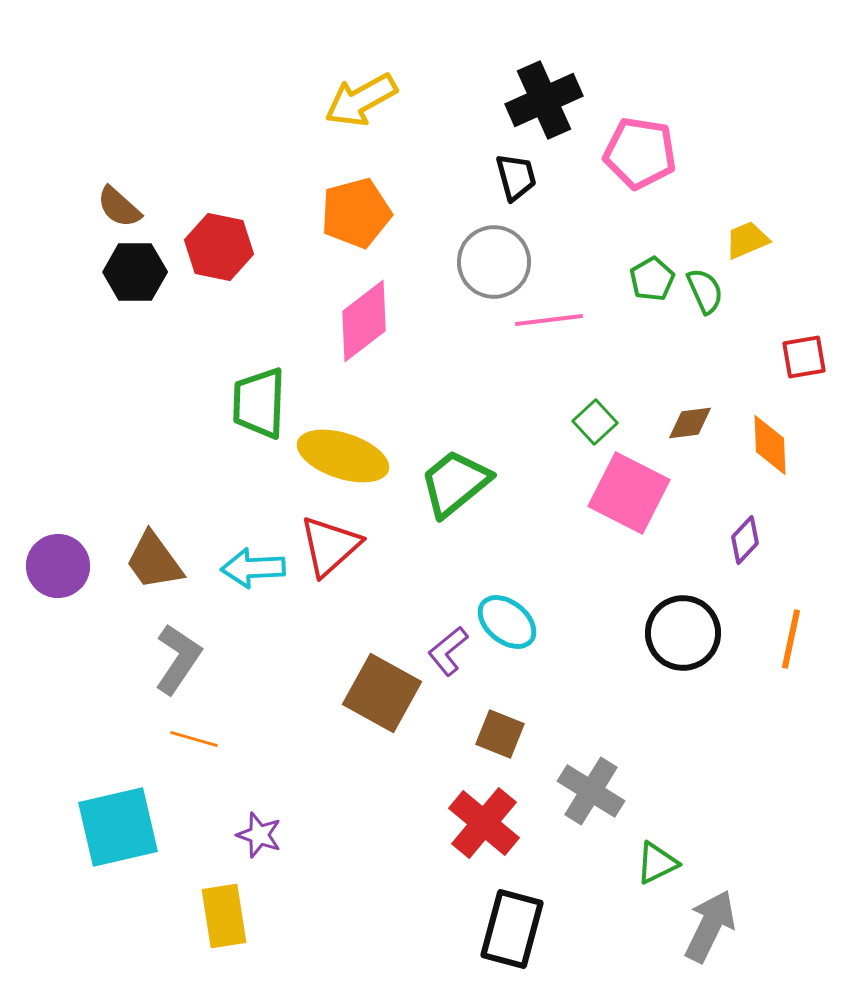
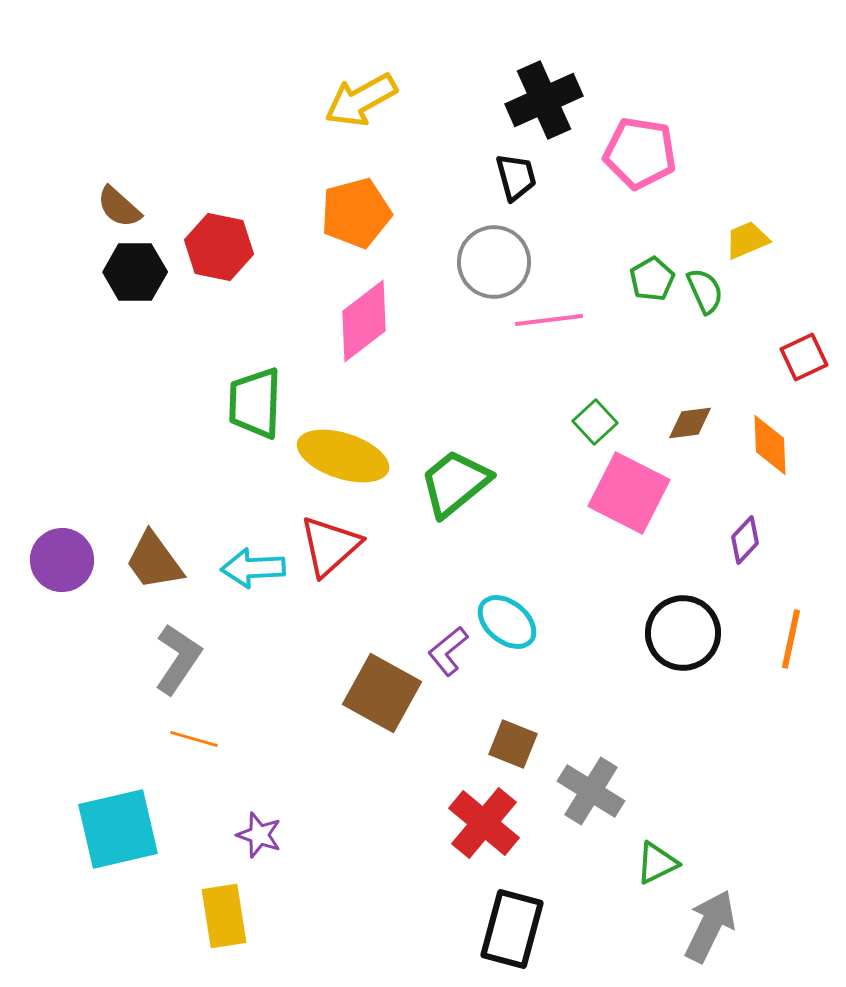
red square at (804, 357): rotated 15 degrees counterclockwise
green trapezoid at (259, 403): moved 4 px left
purple circle at (58, 566): moved 4 px right, 6 px up
brown square at (500, 734): moved 13 px right, 10 px down
cyan square at (118, 827): moved 2 px down
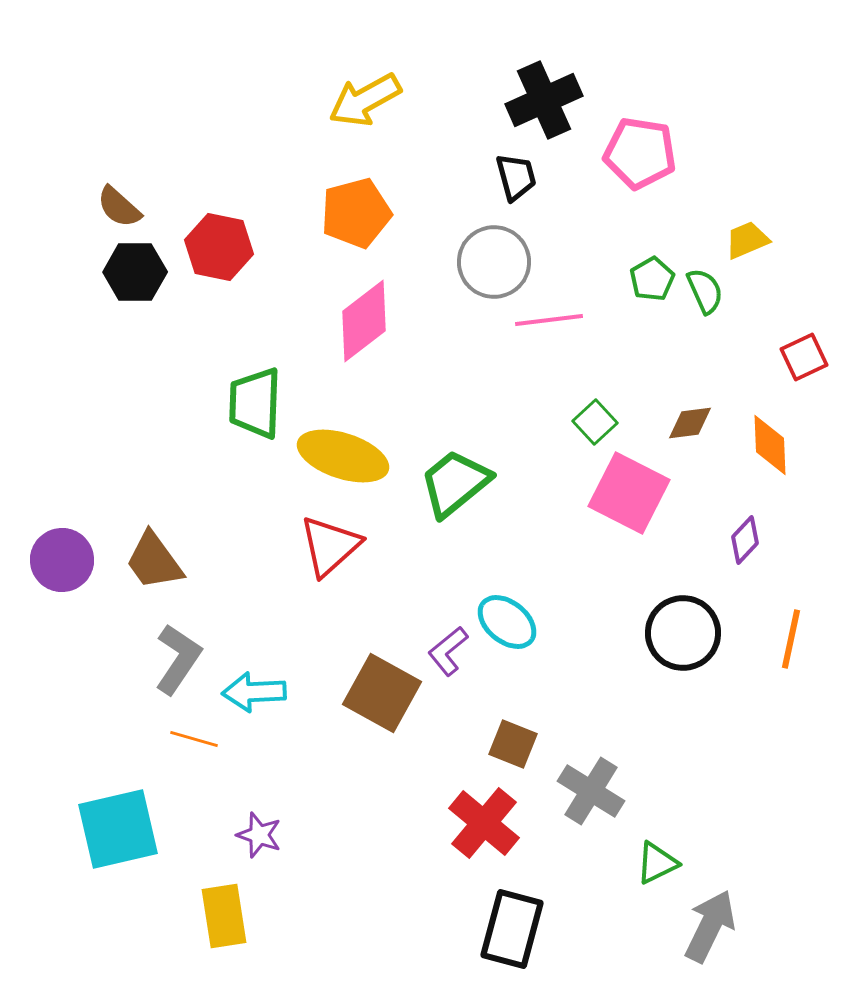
yellow arrow at (361, 100): moved 4 px right
cyan arrow at (253, 568): moved 1 px right, 124 px down
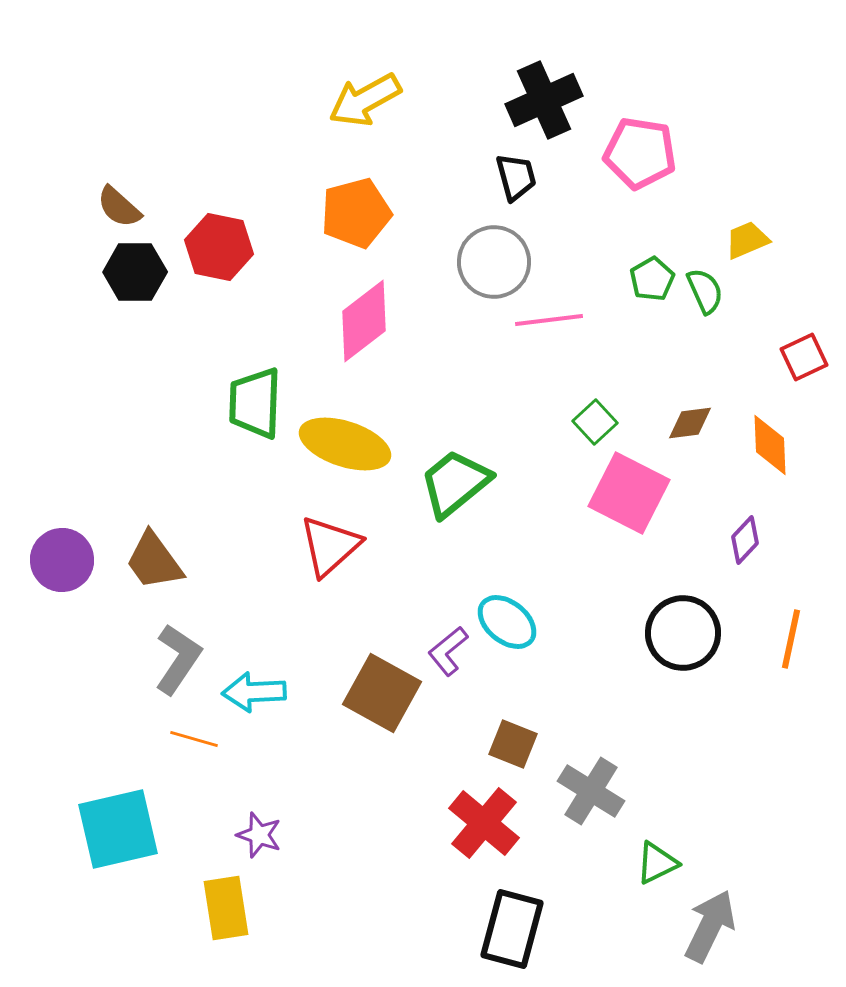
yellow ellipse at (343, 456): moved 2 px right, 12 px up
yellow rectangle at (224, 916): moved 2 px right, 8 px up
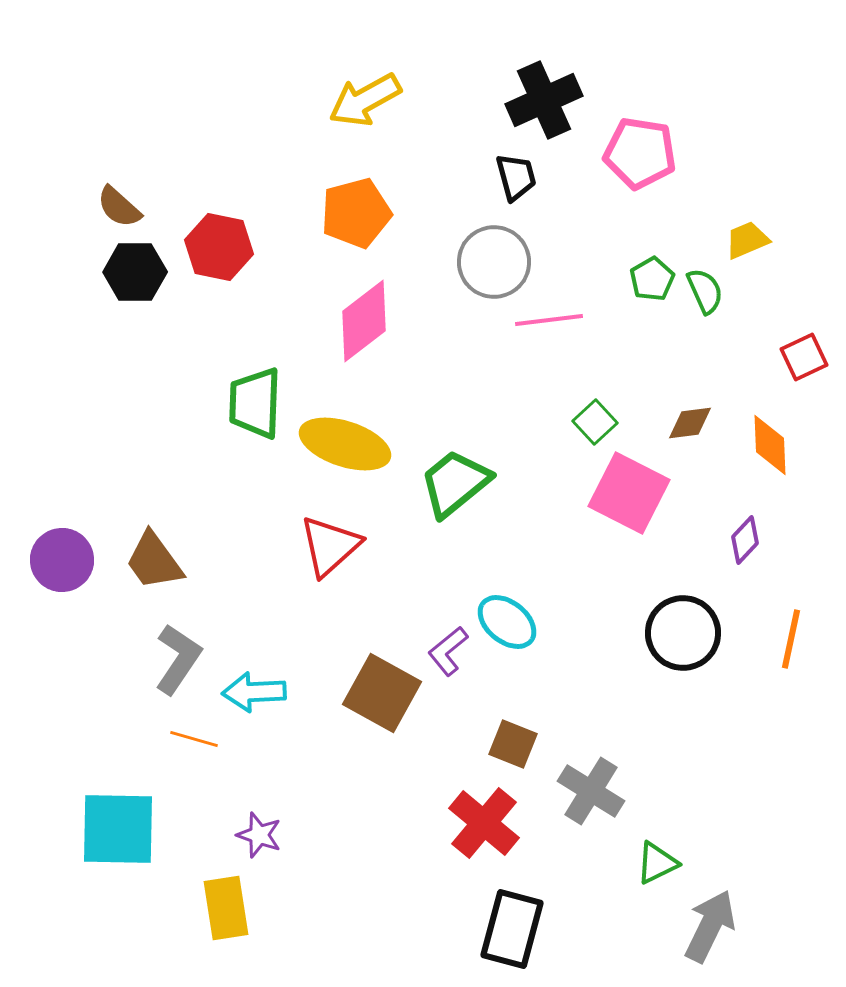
cyan square at (118, 829): rotated 14 degrees clockwise
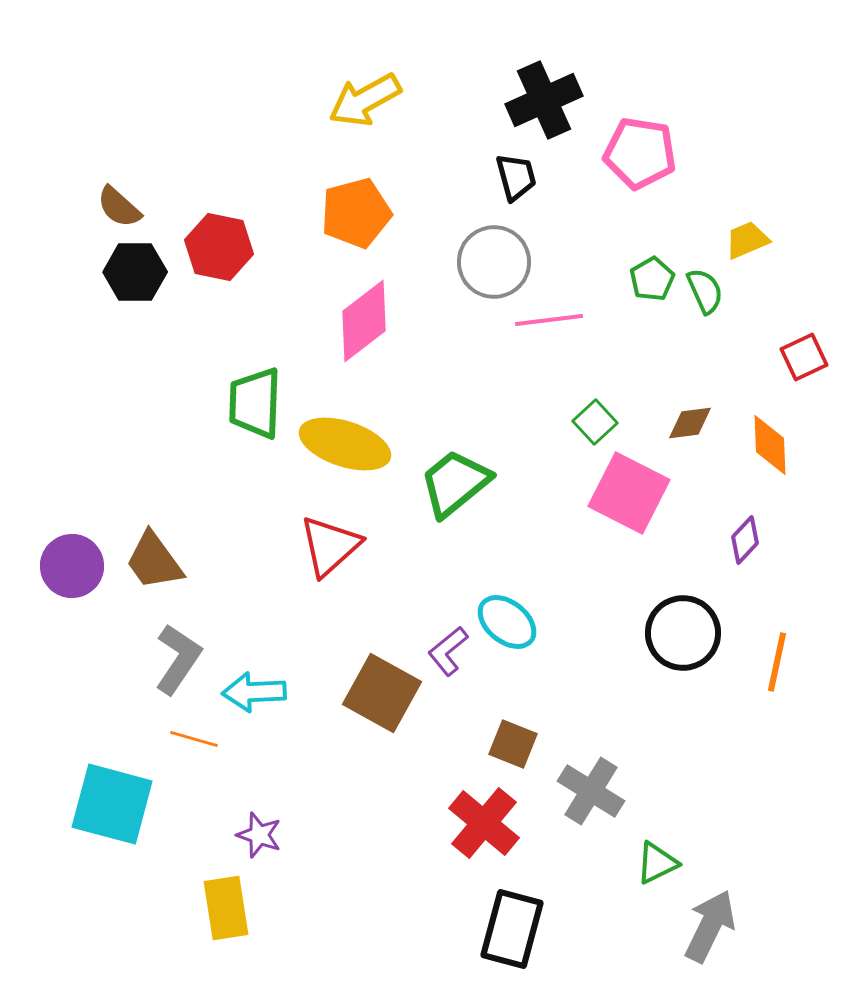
purple circle at (62, 560): moved 10 px right, 6 px down
orange line at (791, 639): moved 14 px left, 23 px down
cyan square at (118, 829): moved 6 px left, 25 px up; rotated 14 degrees clockwise
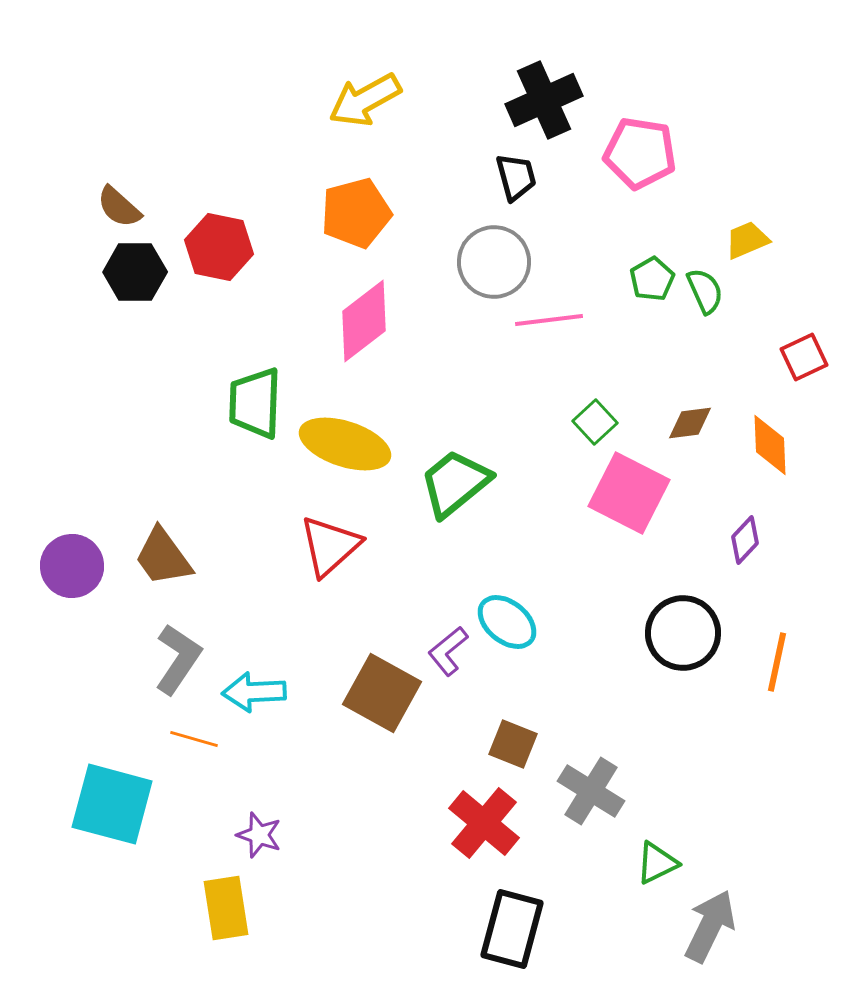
brown trapezoid at (154, 561): moved 9 px right, 4 px up
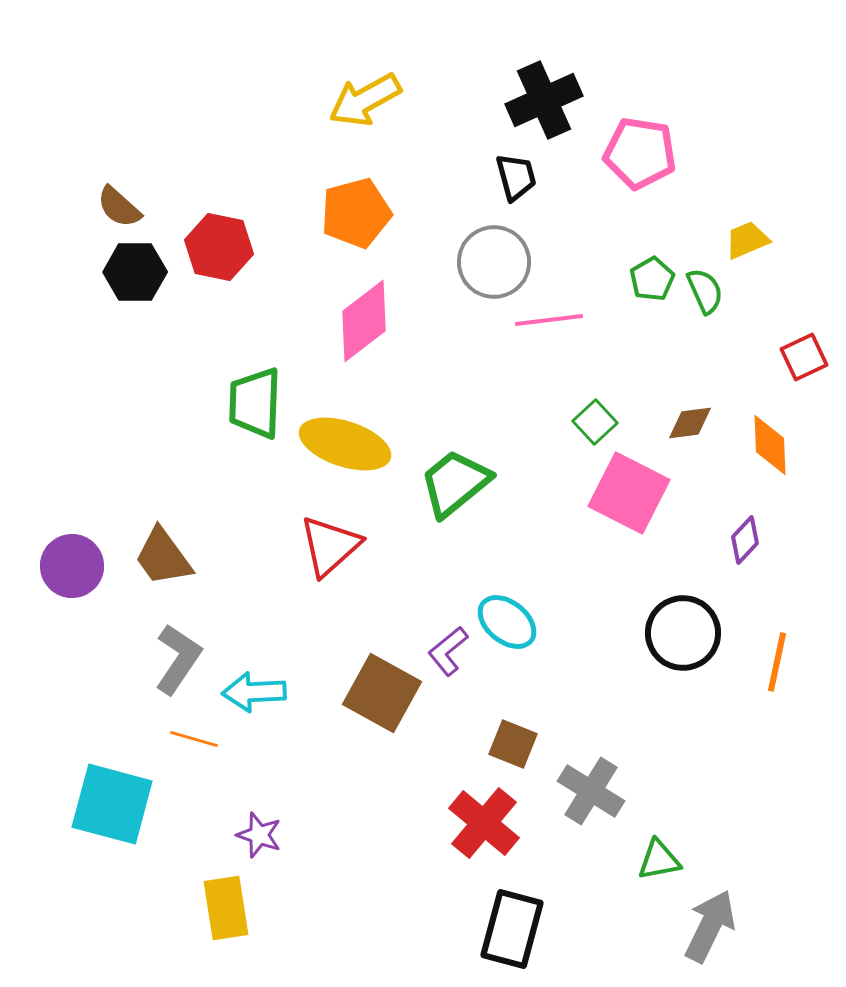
green triangle at (657, 863): moved 2 px right, 3 px up; rotated 15 degrees clockwise
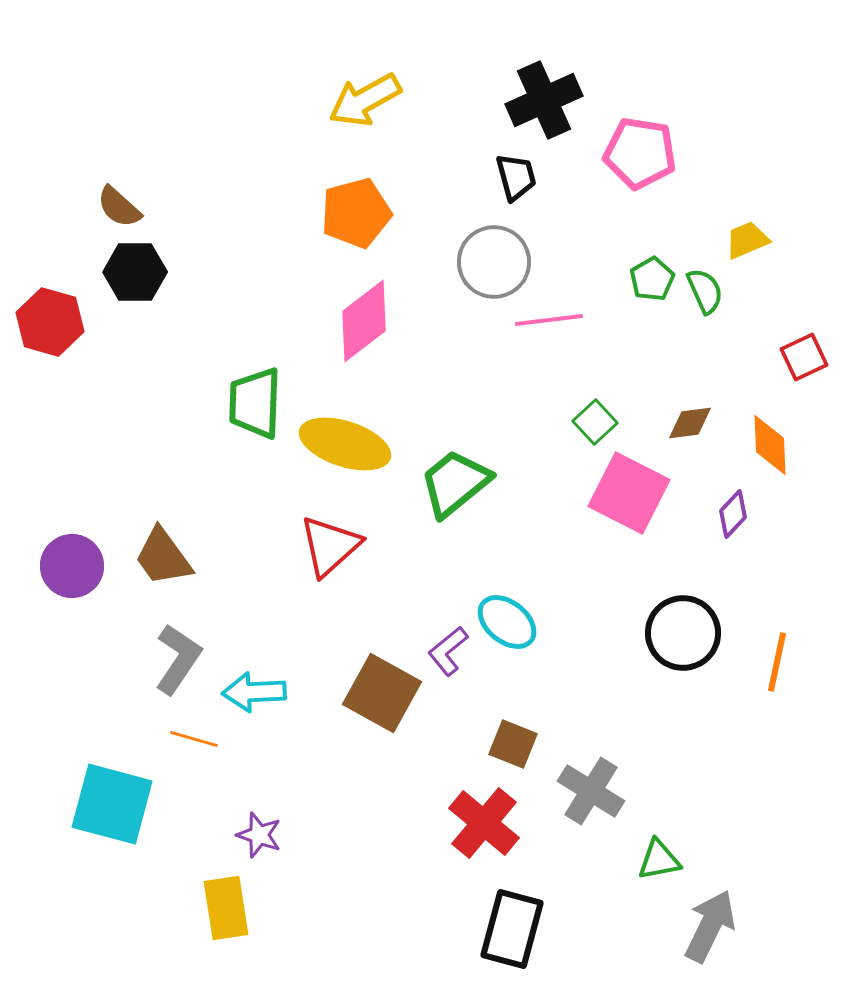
red hexagon at (219, 247): moved 169 px left, 75 px down; rotated 4 degrees clockwise
purple diamond at (745, 540): moved 12 px left, 26 px up
